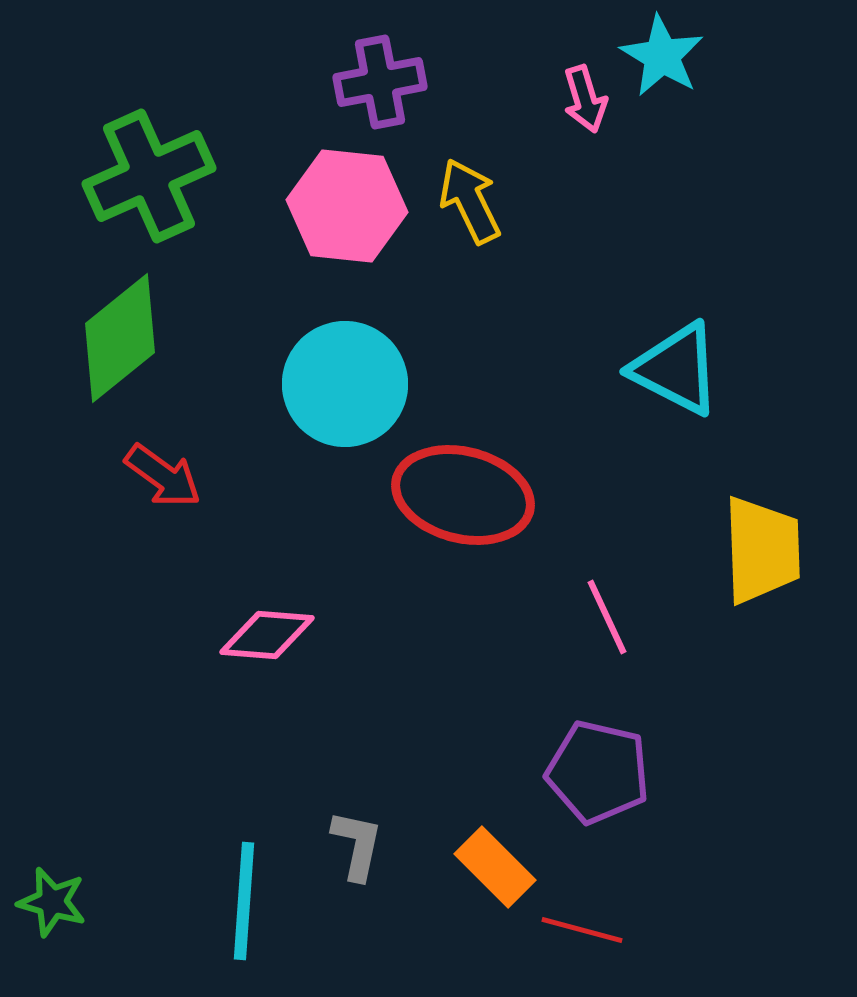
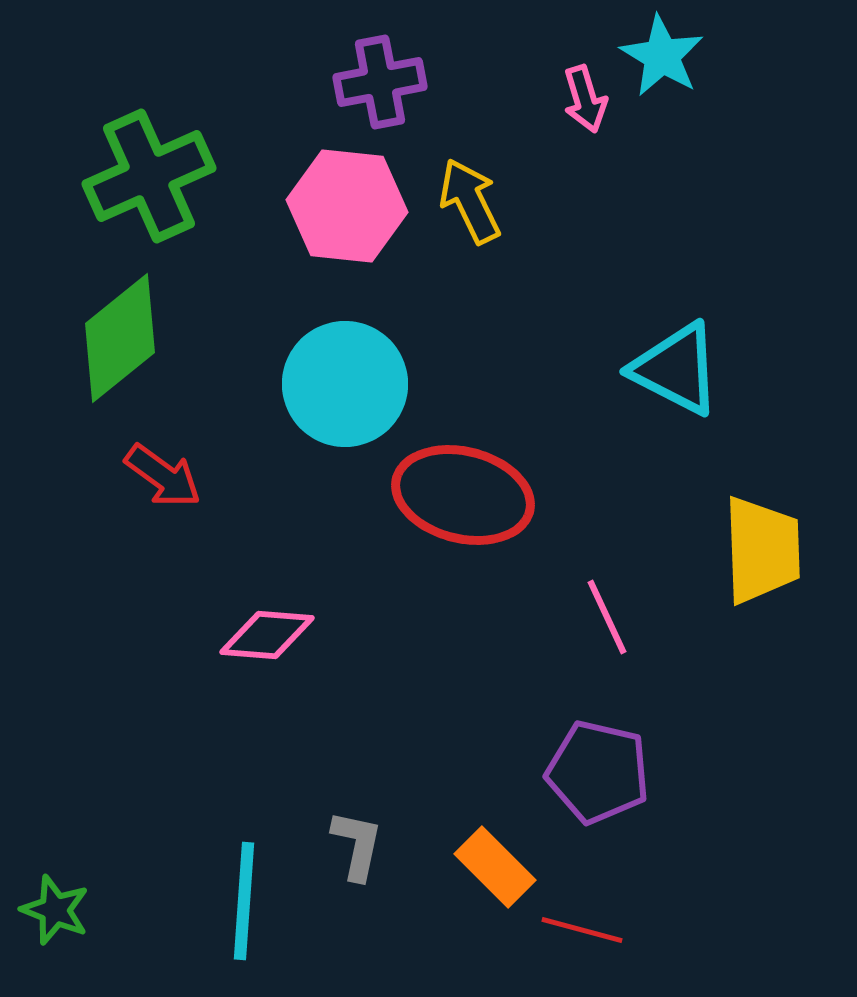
green star: moved 3 px right, 8 px down; rotated 6 degrees clockwise
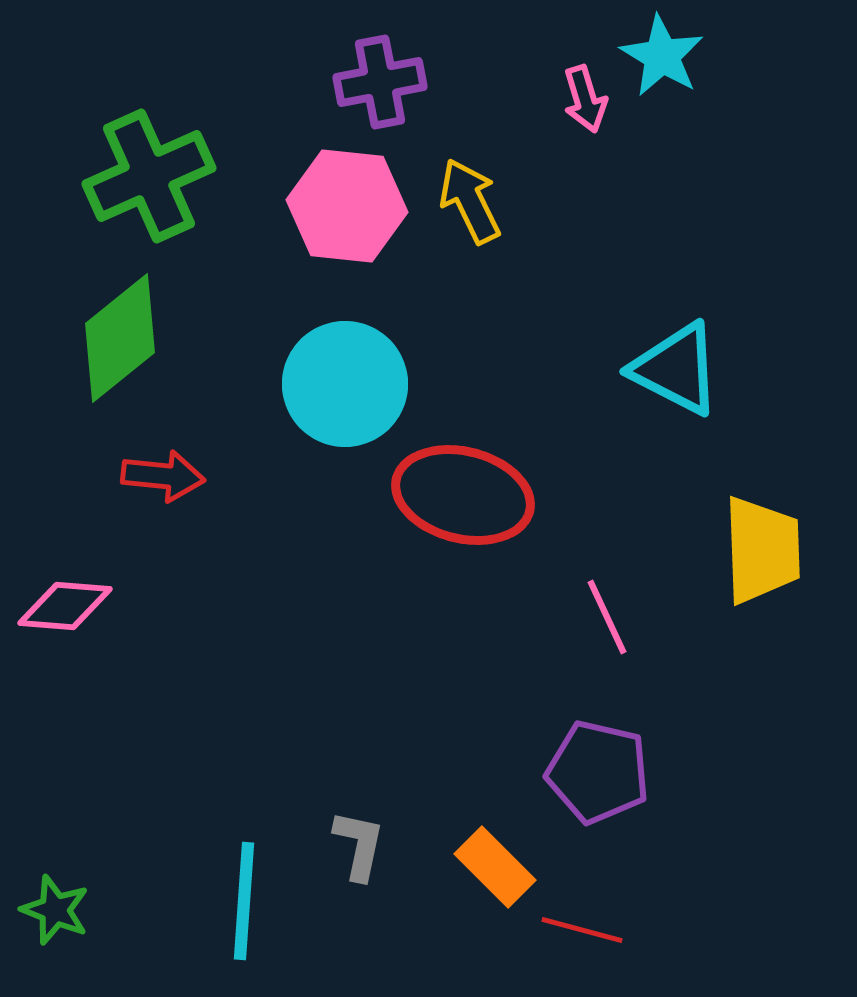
red arrow: rotated 30 degrees counterclockwise
pink diamond: moved 202 px left, 29 px up
gray L-shape: moved 2 px right
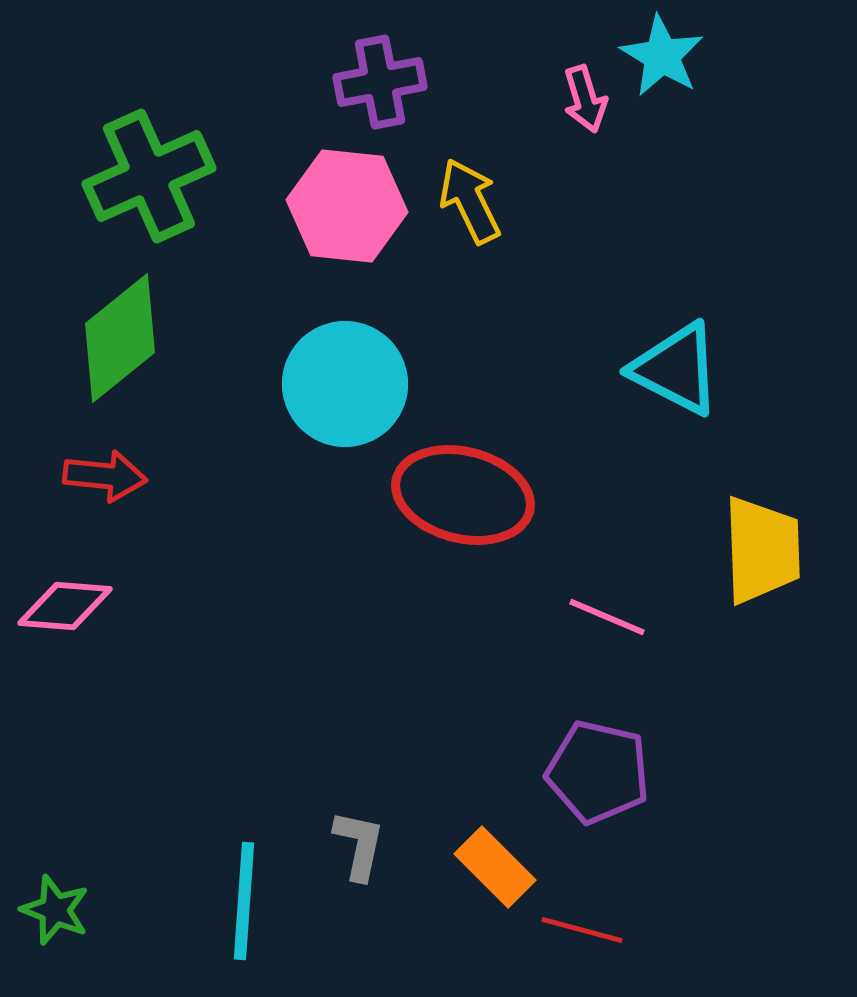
red arrow: moved 58 px left
pink line: rotated 42 degrees counterclockwise
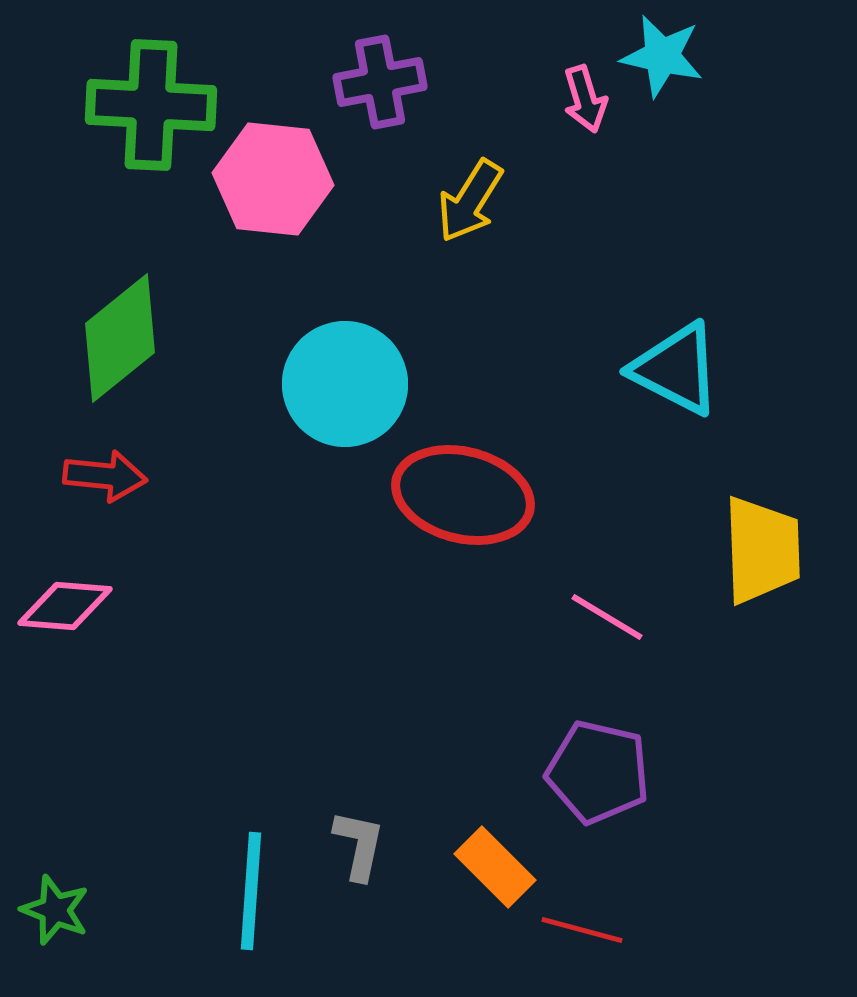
cyan star: rotated 18 degrees counterclockwise
green cross: moved 2 px right, 71 px up; rotated 27 degrees clockwise
yellow arrow: rotated 122 degrees counterclockwise
pink hexagon: moved 74 px left, 27 px up
pink line: rotated 8 degrees clockwise
cyan line: moved 7 px right, 10 px up
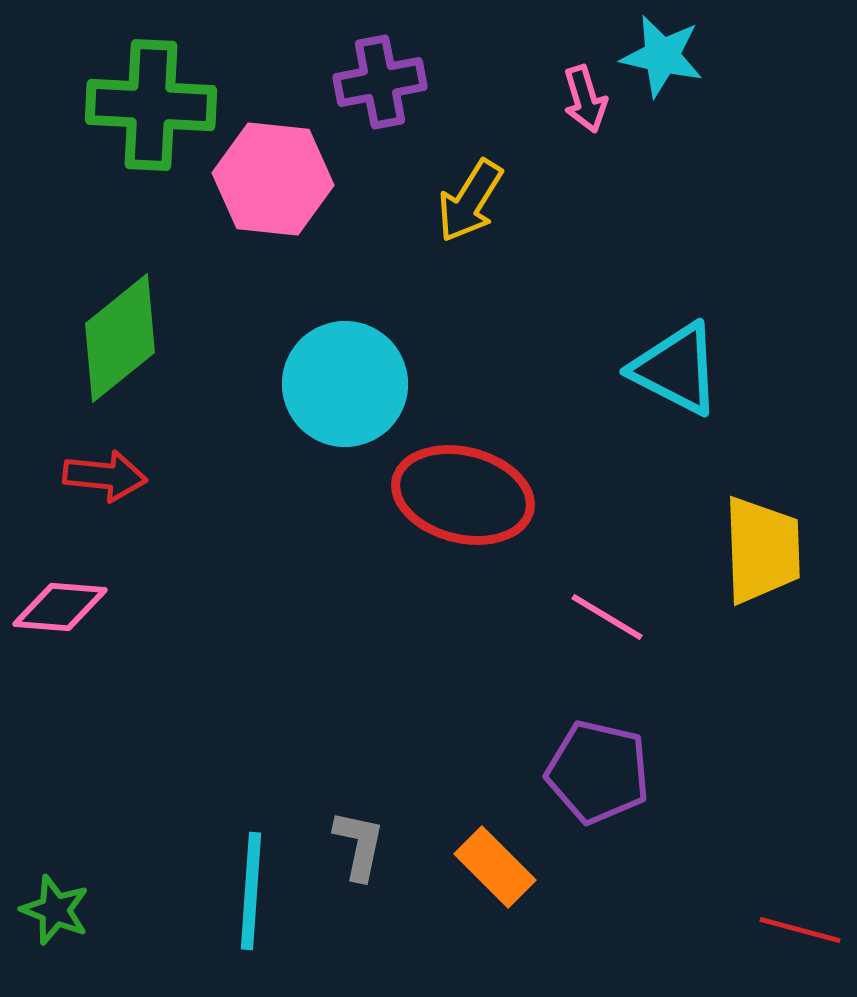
pink diamond: moved 5 px left, 1 px down
red line: moved 218 px right
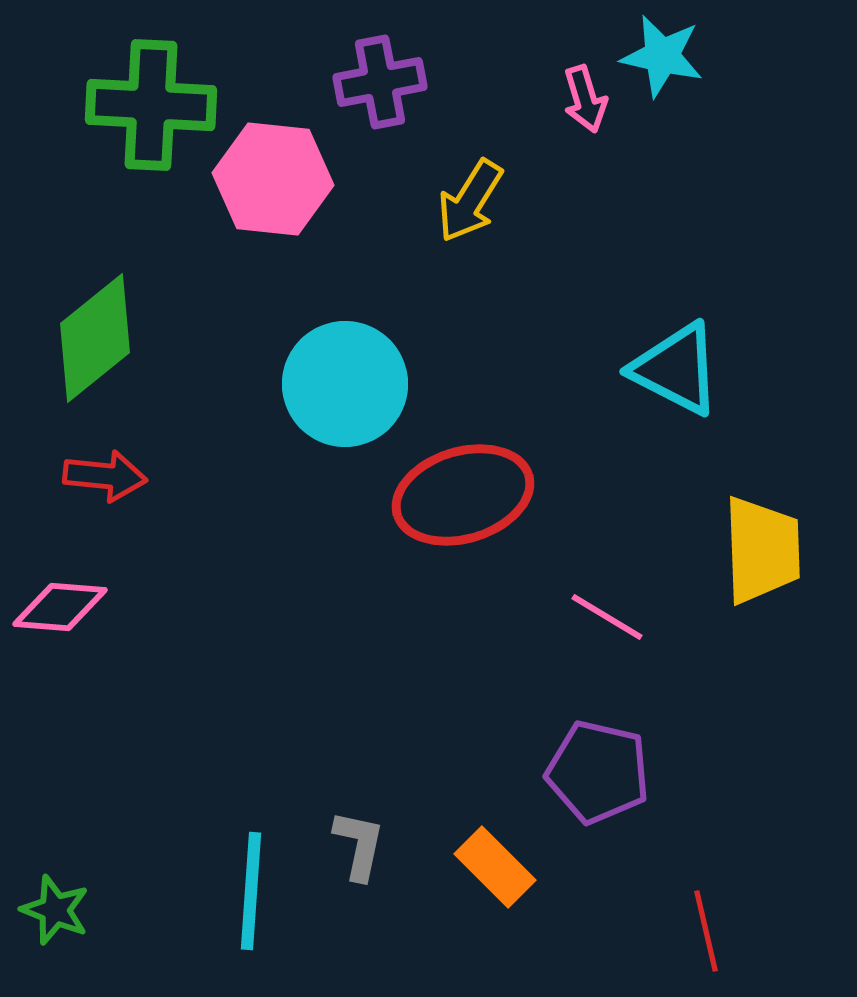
green diamond: moved 25 px left
red ellipse: rotated 31 degrees counterclockwise
red line: moved 94 px left, 1 px down; rotated 62 degrees clockwise
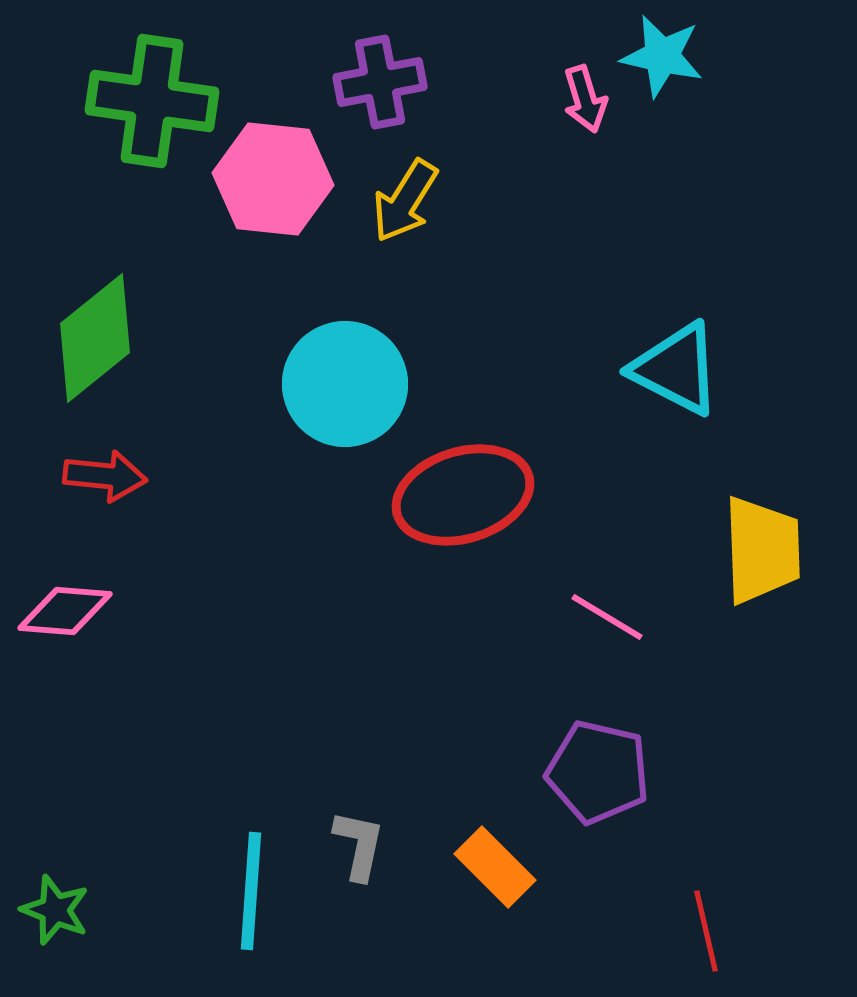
green cross: moved 1 px right, 4 px up; rotated 5 degrees clockwise
yellow arrow: moved 65 px left
pink diamond: moved 5 px right, 4 px down
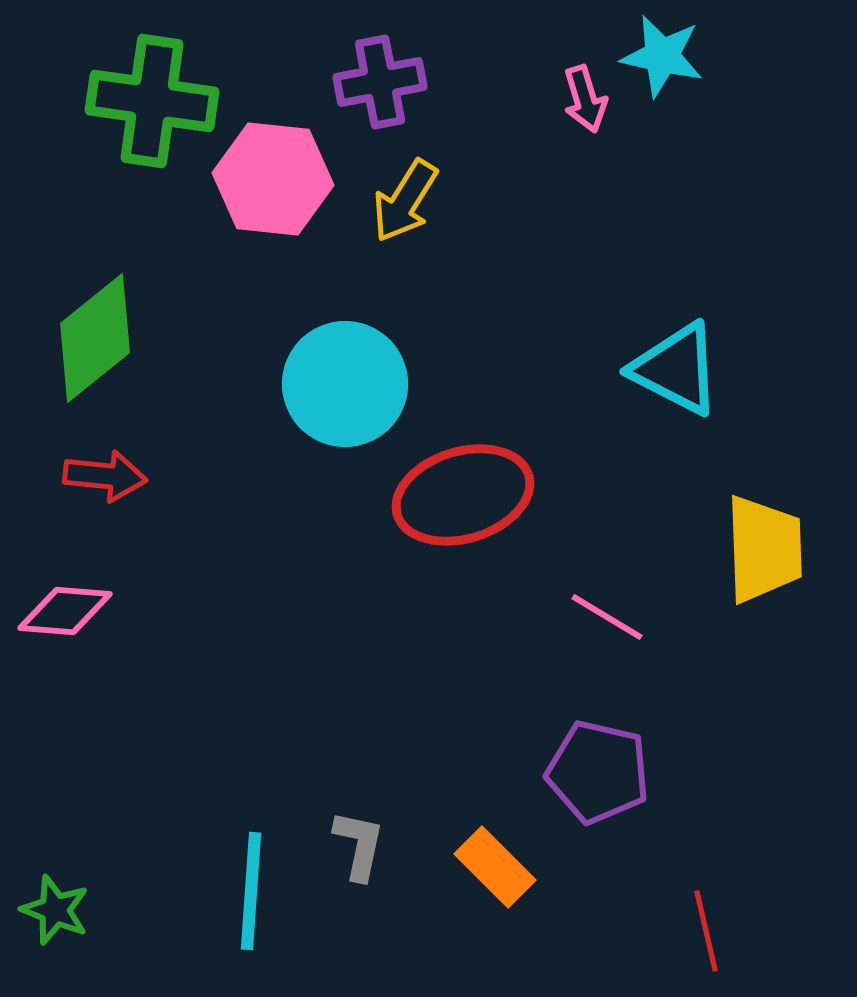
yellow trapezoid: moved 2 px right, 1 px up
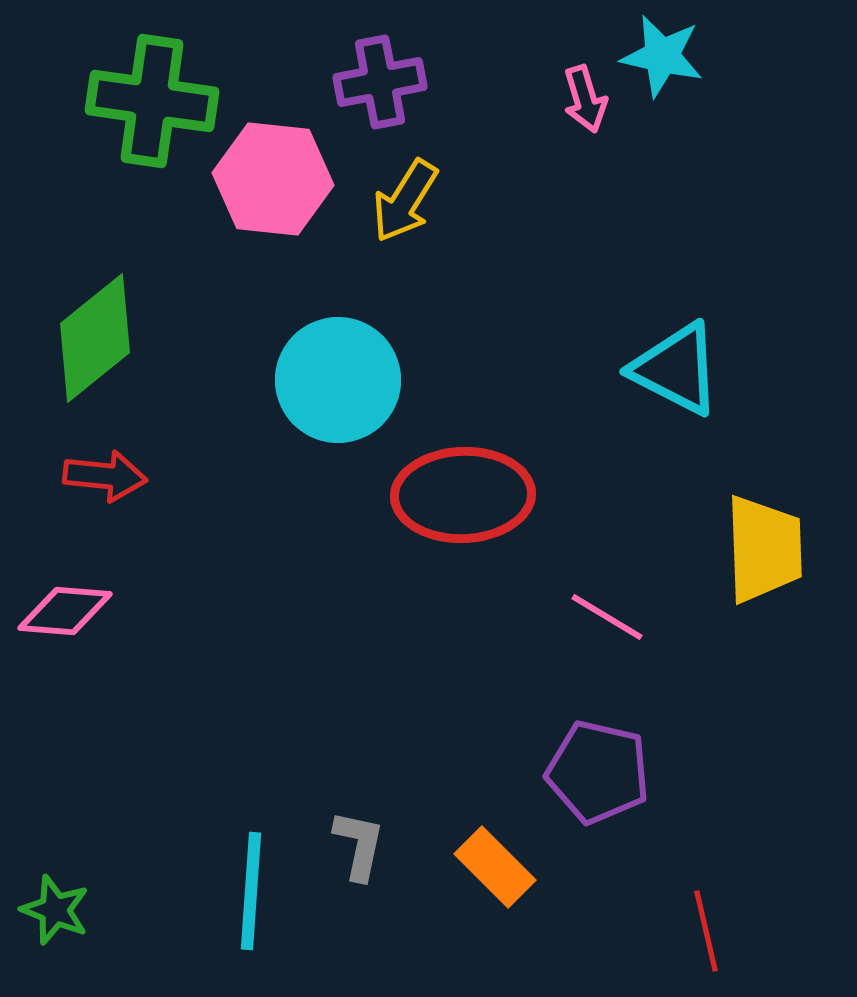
cyan circle: moved 7 px left, 4 px up
red ellipse: rotated 15 degrees clockwise
